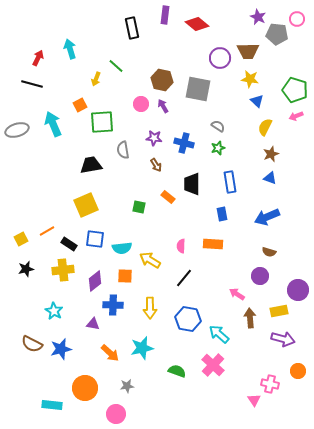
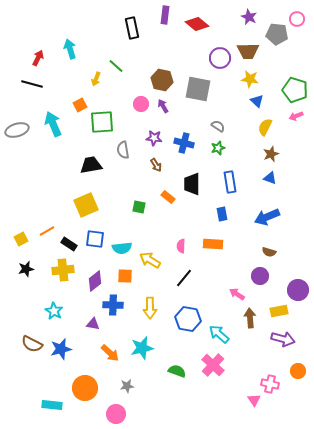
purple star at (258, 17): moved 9 px left
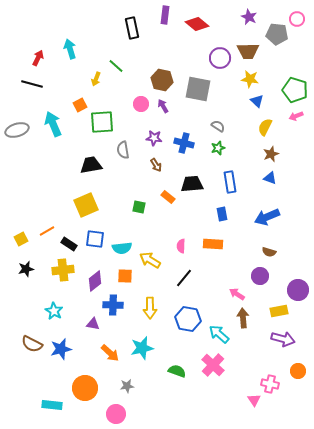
black trapezoid at (192, 184): rotated 85 degrees clockwise
brown arrow at (250, 318): moved 7 px left
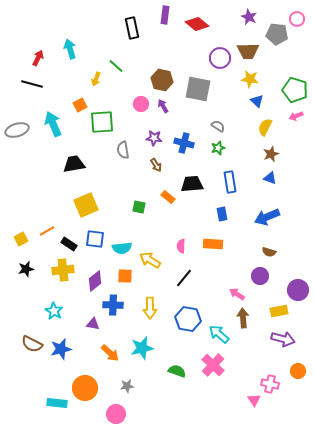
black trapezoid at (91, 165): moved 17 px left, 1 px up
cyan rectangle at (52, 405): moved 5 px right, 2 px up
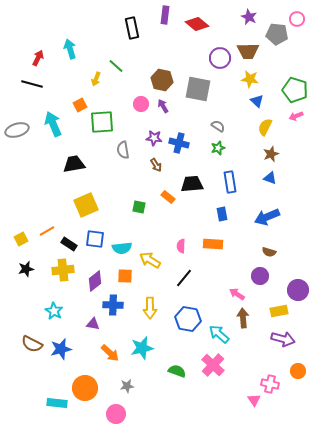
blue cross at (184, 143): moved 5 px left
